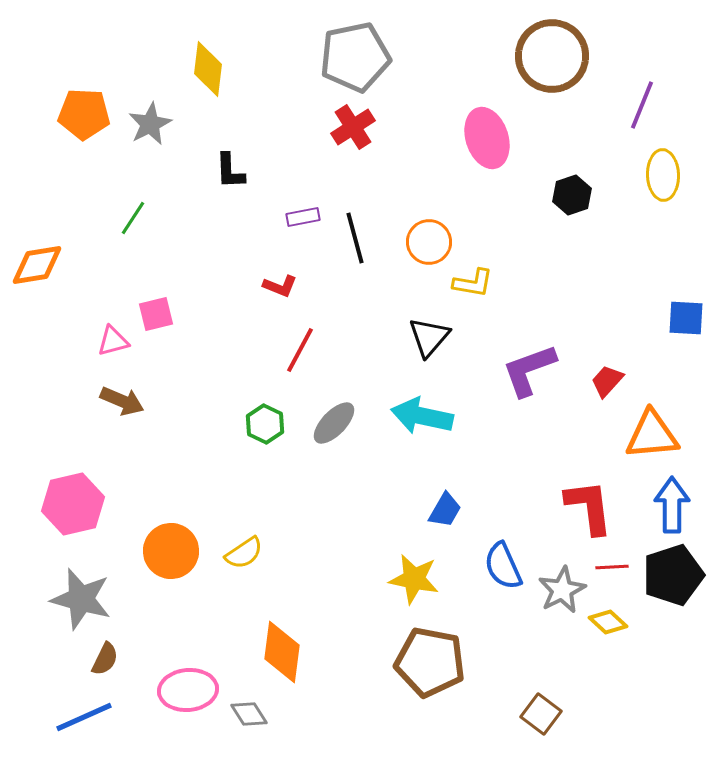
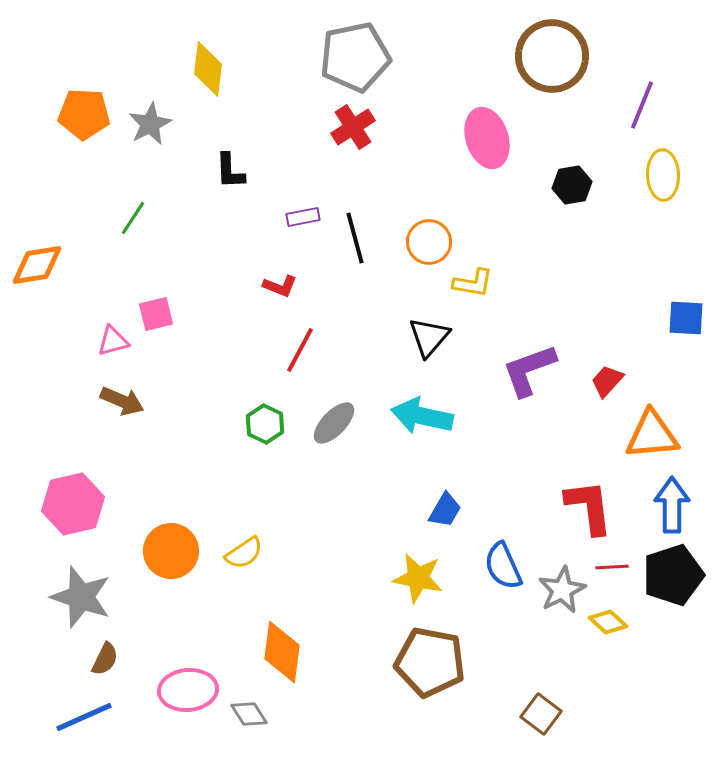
black hexagon at (572, 195): moved 10 px up; rotated 9 degrees clockwise
yellow star at (414, 579): moved 4 px right, 1 px up
gray star at (81, 599): moved 2 px up; rotated 4 degrees clockwise
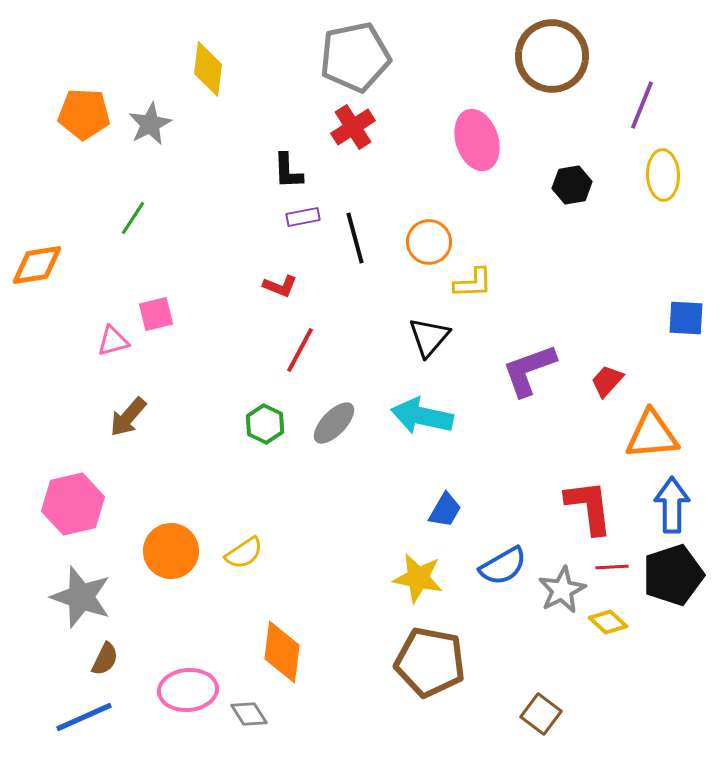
pink ellipse at (487, 138): moved 10 px left, 2 px down
black L-shape at (230, 171): moved 58 px right
yellow L-shape at (473, 283): rotated 12 degrees counterclockwise
brown arrow at (122, 401): moved 6 px right, 16 px down; rotated 108 degrees clockwise
blue semicircle at (503, 566): rotated 96 degrees counterclockwise
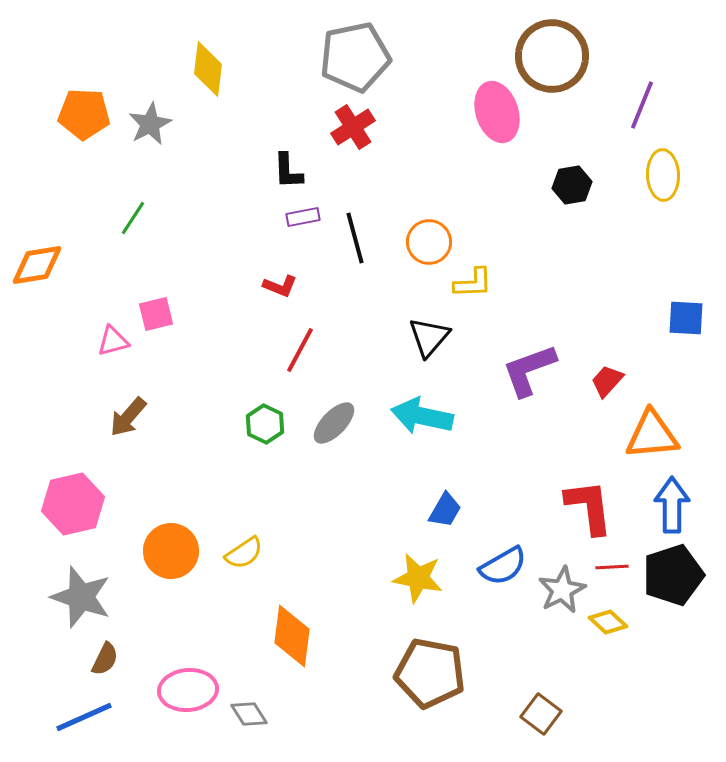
pink ellipse at (477, 140): moved 20 px right, 28 px up
orange diamond at (282, 652): moved 10 px right, 16 px up
brown pentagon at (430, 662): moved 11 px down
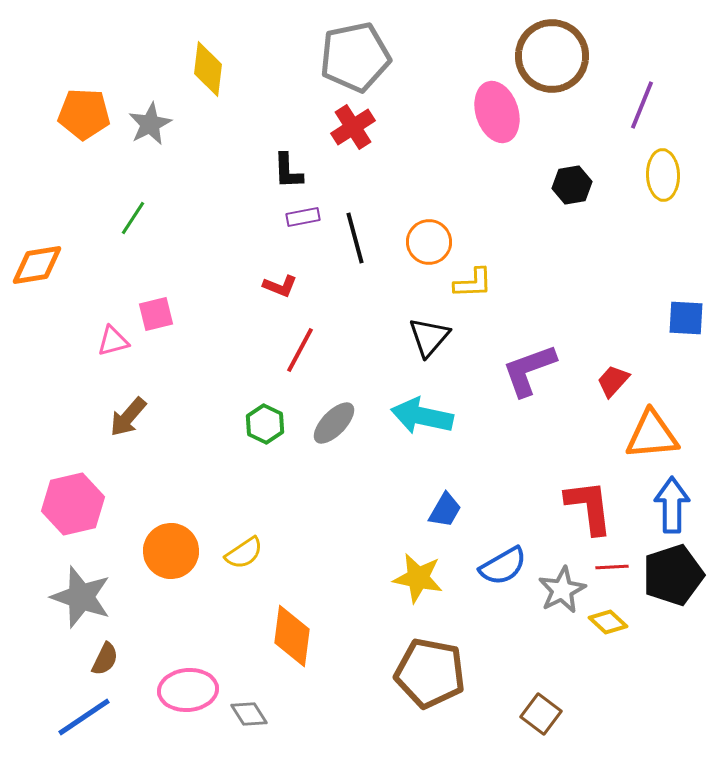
red trapezoid at (607, 381): moved 6 px right
blue line at (84, 717): rotated 10 degrees counterclockwise
